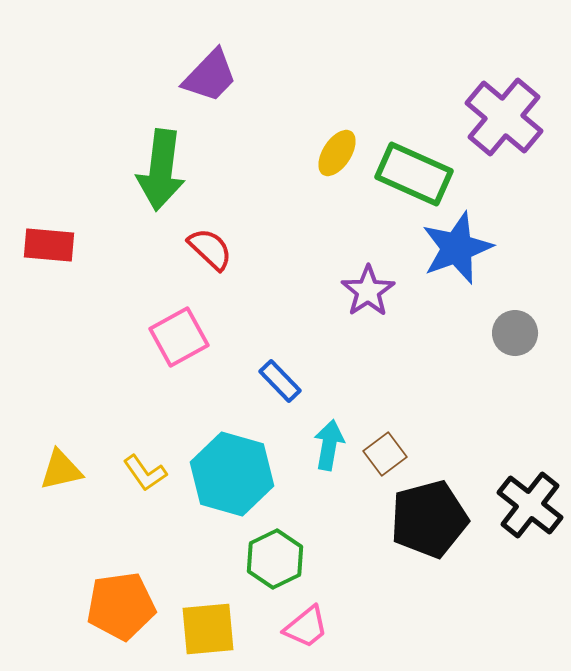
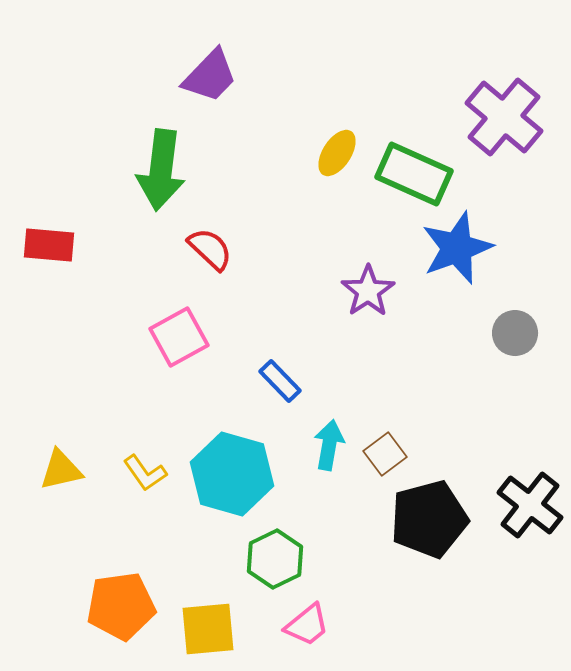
pink trapezoid: moved 1 px right, 2 px up
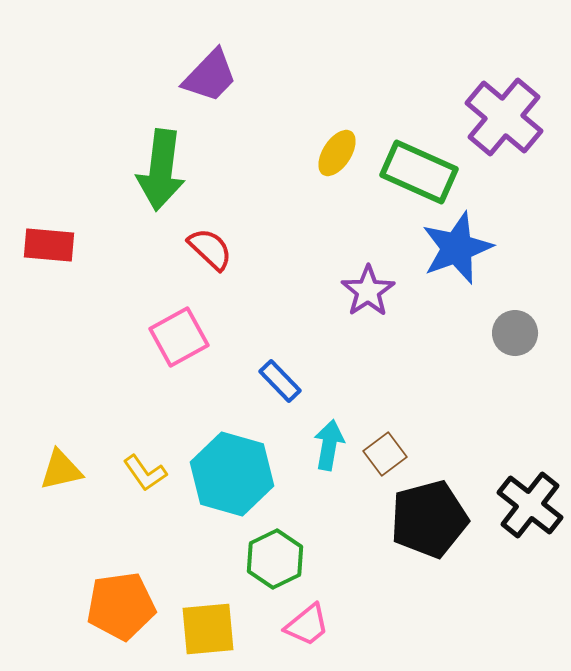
green rectangle: moved 5 px right, 2 px up
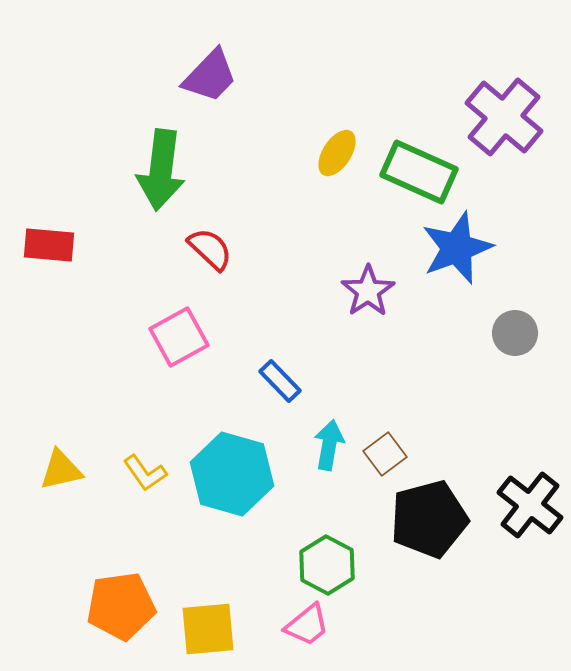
green hexagon: moved 52 px right, 6 px down; rotated 6 degrees counterclockwise
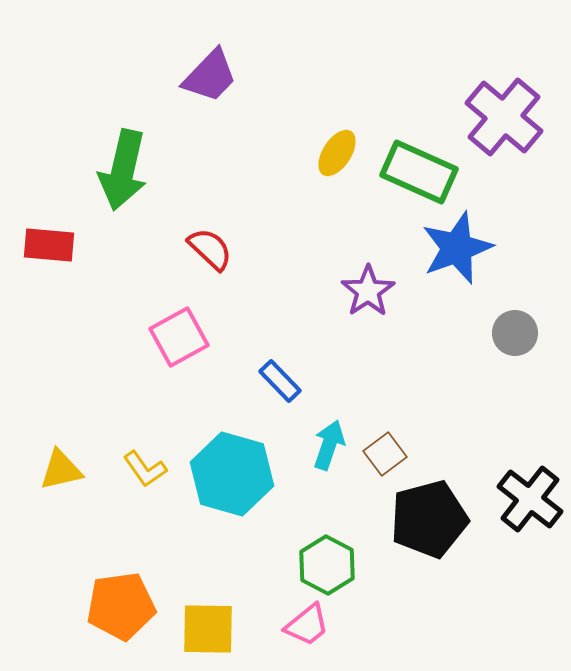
green arrow: moved 38 px left; rotated 6 degrees clockwise
cyan arrow: rotated 9 degrees clockwise
yellow L-shape: moved 4 px up
black cross: moved 6 px up
yellow square: rotated 6 degrees clockwise
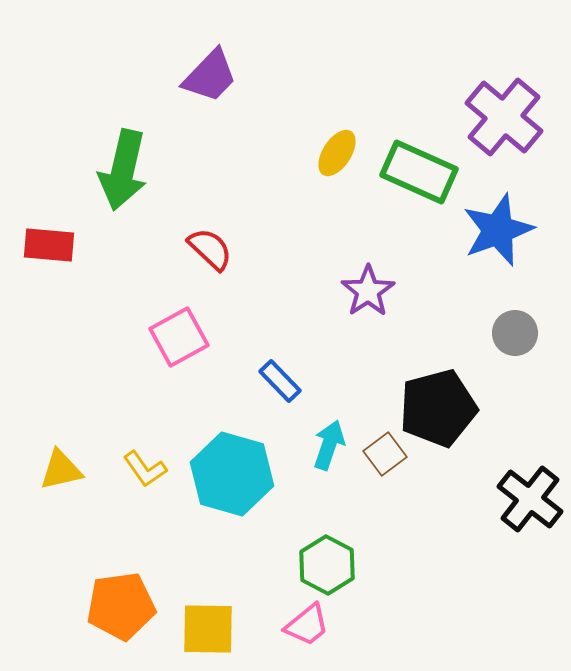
blue star: moved 41 px right, 18 px up
black pentagon: moved 9 px right, 111 px up
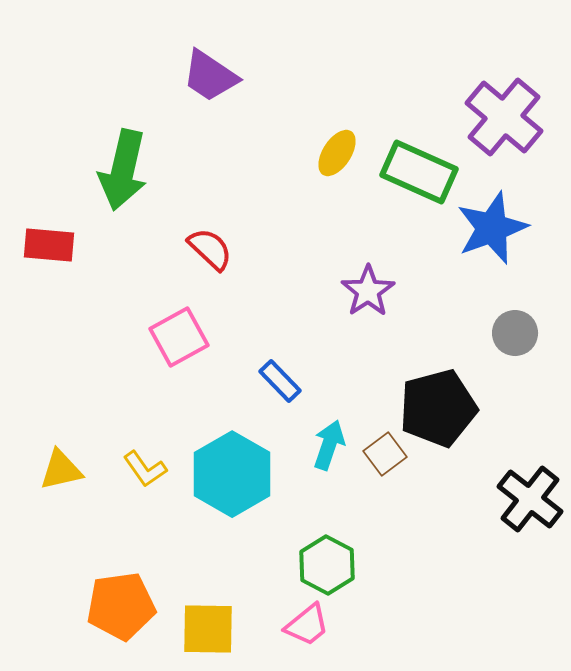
purple trapezoid: rotated 80 degrees clockwise
blue star: moved 6 px left, 2 px up
cyan hexagon: rotated 14 degrees clockwise
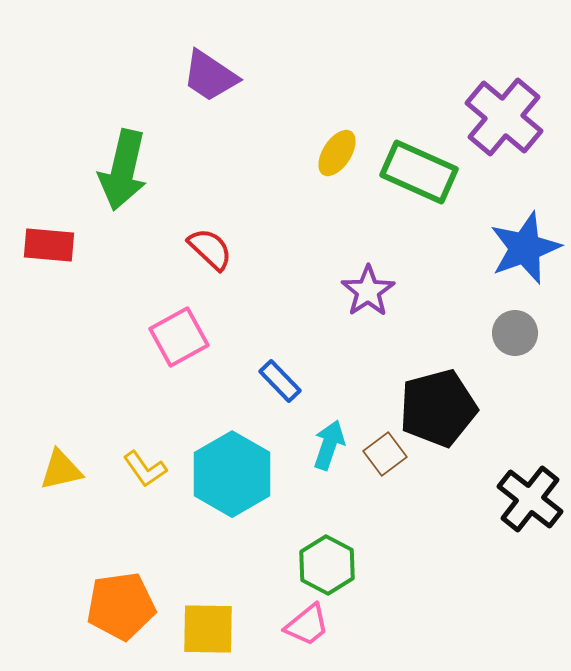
blue star: moved 33 px right, 20 px down
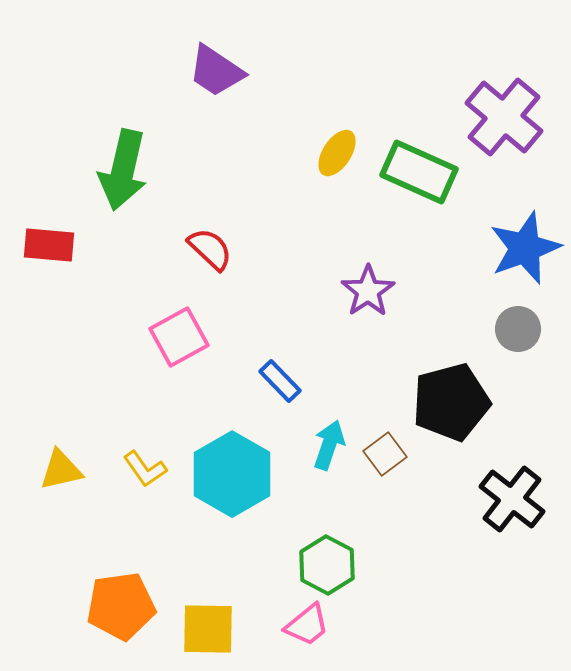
purple trapezoid: moved 6 px right, 5 px up
gray circle: moved 3 px right, 4 px up
black pentagon: moved 13 px right, 6 px up
black cross: moved 18 px left
